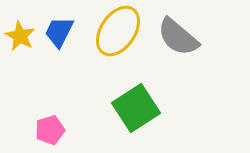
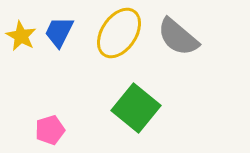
yellow ellipse: moved 1 px right, 2 px down
yellow star: moved 1 px right
green square: rotated 18 degrees counterclockwise
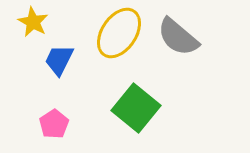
blue trapezoid: moved 28 px down
yellow star: moved 12 px right, 14 px up
pink pentagon: moved 4 px right, 6 px up; rotated 16 degrees counterclockwise
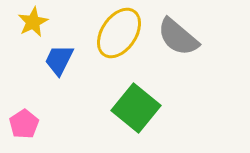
yellow star: rotated 16 degrees clockwise
pink pentagon: moved 30 px left
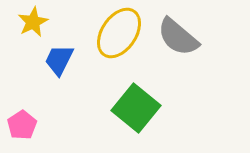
pink pentagon: moved 2 px left, 1 px down
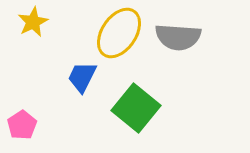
gray semicircle: rotated 36 degrees counterclockwise
blue trapezoid: moved 23 px right, 17 px down
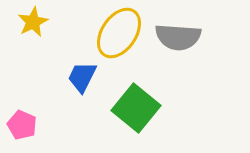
pink pentagon: rotated 16 degrees counterclockwise
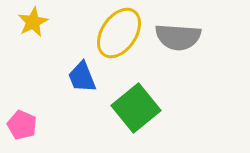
blue trapezoid: rotated 48 degrees counterclockwise
green square: rotated 12 degrees clockwise
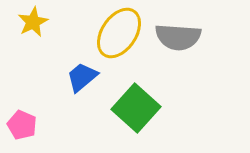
blue trapezoid: rotated 72 degrees clockwise
green square: rotated 9 degrees counterclockwise
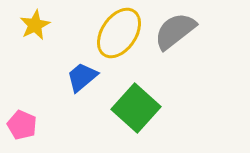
yellow star: moved 2 px right, 3 px down
gray semicircle: moved 3 px left, 6 px up; rotated 138 degrees clockwise
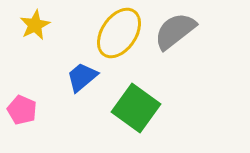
green square: rotated 6 degrees counterclockwise
pink pentagon: moved 15 px up
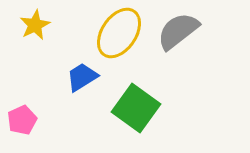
gray semicircle: moved 3 px right
blue trapezoid: rotated 8 degrees clockwise
pink pentagon: moved 10 px down; rotated 24 degrees clockwise
